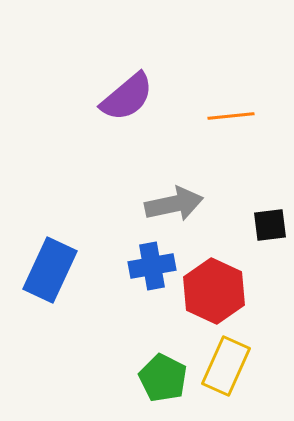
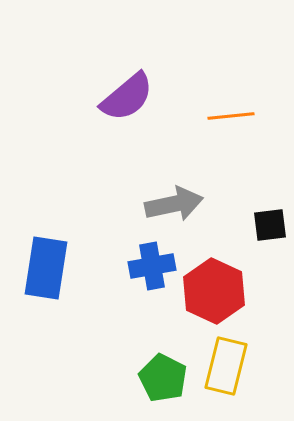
blue rectangle: moved 4 px left, 2 px up; rotated 16 degrees counterclockwise
yellow rectangle: rotated 10 degrees counterclockwise
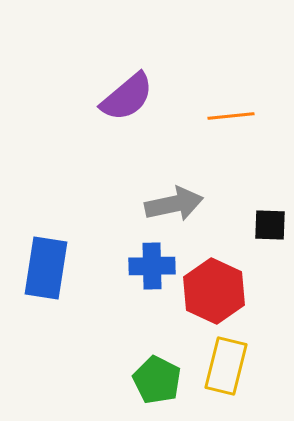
black square: rotated 9 degrees clockwise
blue cross: rotated 9 degrees clockwise
green pentagon: moved 6 px left, 2 px down
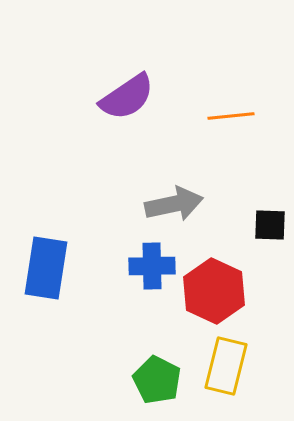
purple semicircle: rotated 6 degrees clockwise
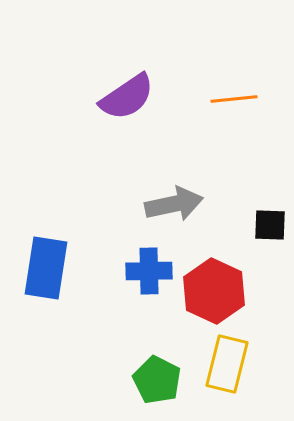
orange line: moved 3 px right, 17 px up
blue cross: moved 3 px left, 5 px down
yellow rectangle: moved 1 px right, 2 px up
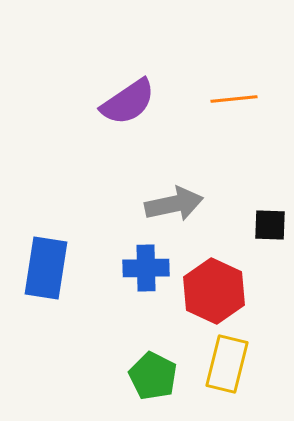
purple semicircle: moved 1 px right, 5 px down
blue cross: moved 3 px left, 3 px up
green pentagon: moved 4 px left, 4 px up
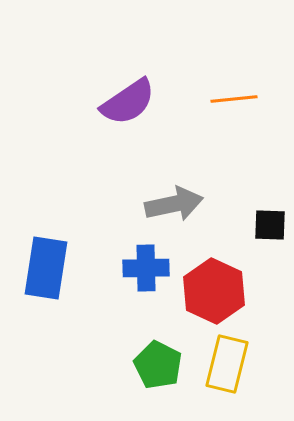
green pentagon: moved 5 px right, 11 px up
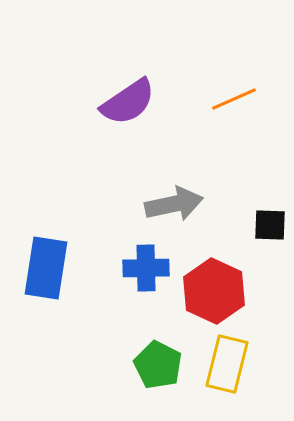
orange line: rotated 18 degrees counterclockwise
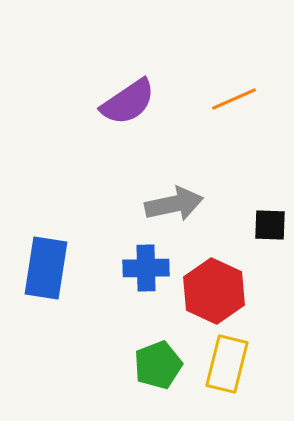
green pentagon: rotated 24 degrees clockwise
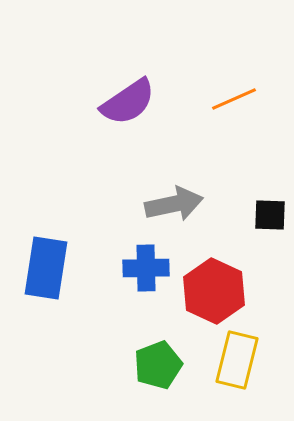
black square: moved 10 px up
yellow rectangle: moved 10 px right, 4 px up
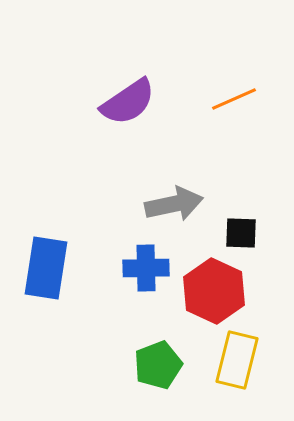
black square: moved 29 px left, 18 px down
